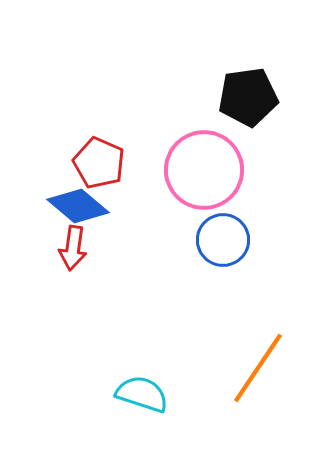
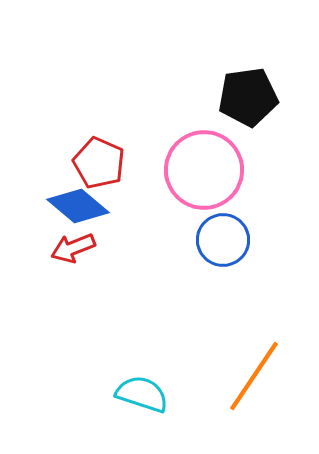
red arrow: rotated 60 degrees clockwise
orange line: moved 4 px left, 8 px down
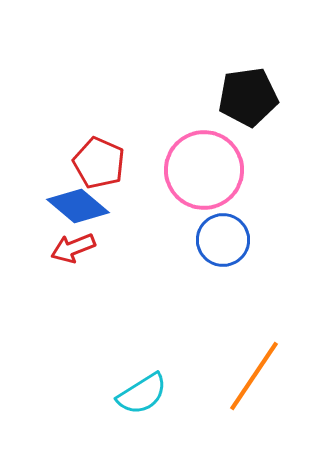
cyan semicircle: rotated 130 degrees clockwise
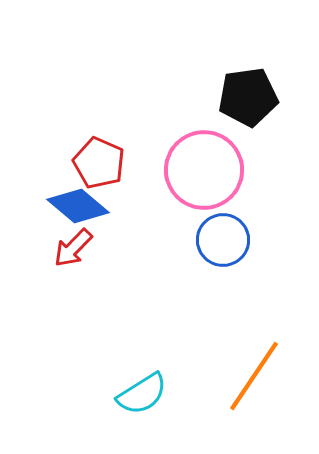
red arrow: rotated 24 degrees counterclockwise
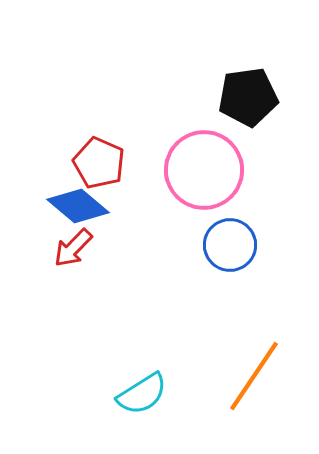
blue circle: moved 7 px right, 5 px down
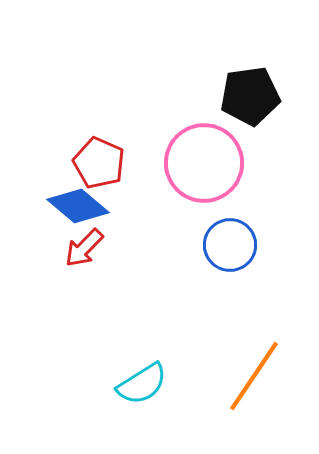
black pentagon: moved 2 px right, 1 px up
pink circle: moved 7 px up
red arrow: moved 11 px right
cyan semicircle: moved 10 px up
